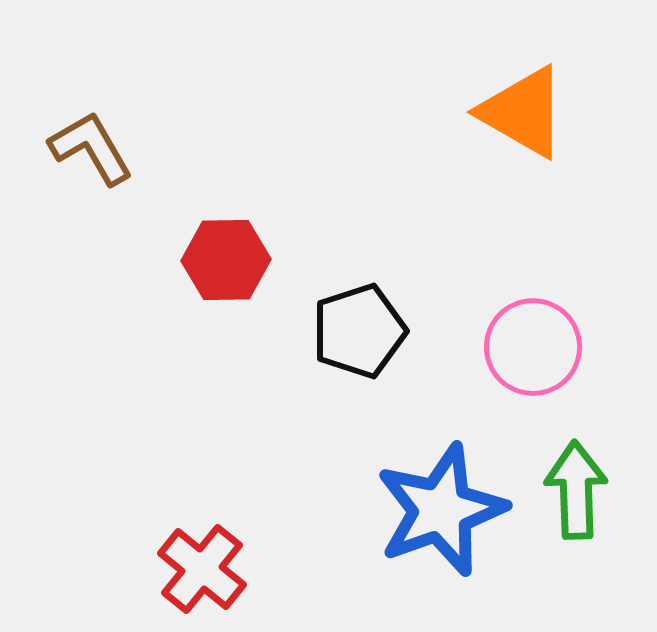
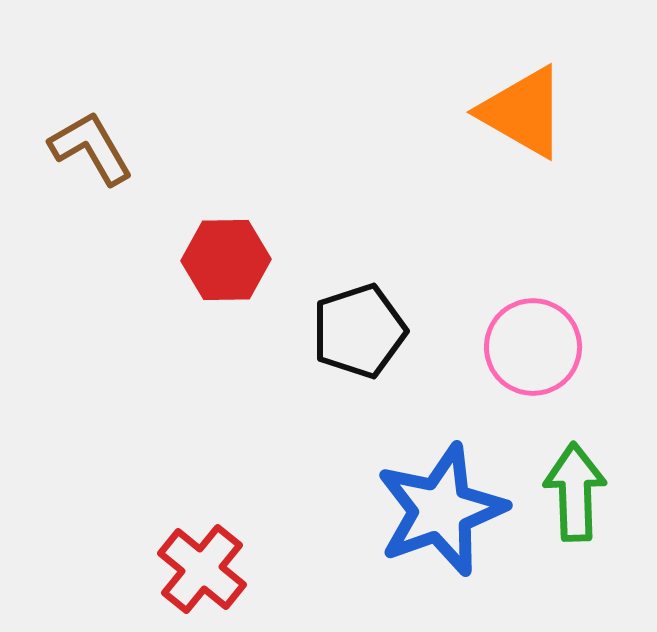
green arrow: moved 1 px left, 2 px down
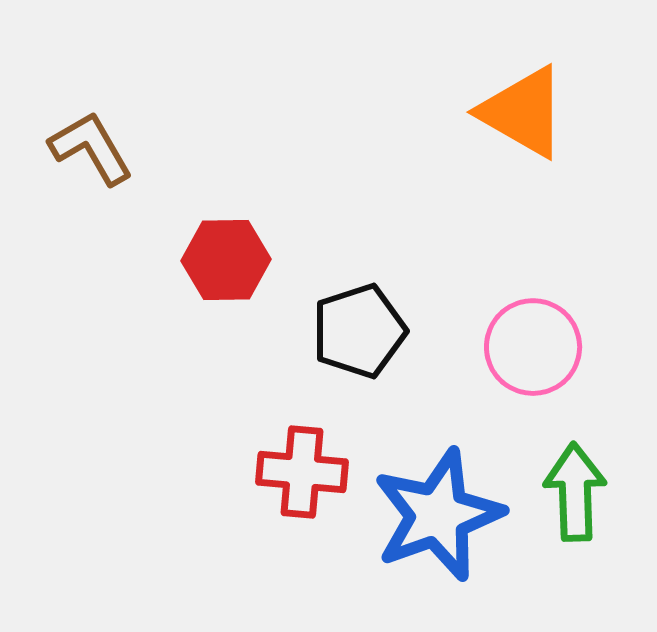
blue star: moved 3 px left, 5 px down
red cross: moved 100 px right, 97 px up; rotated 34 degrees counterclockwise
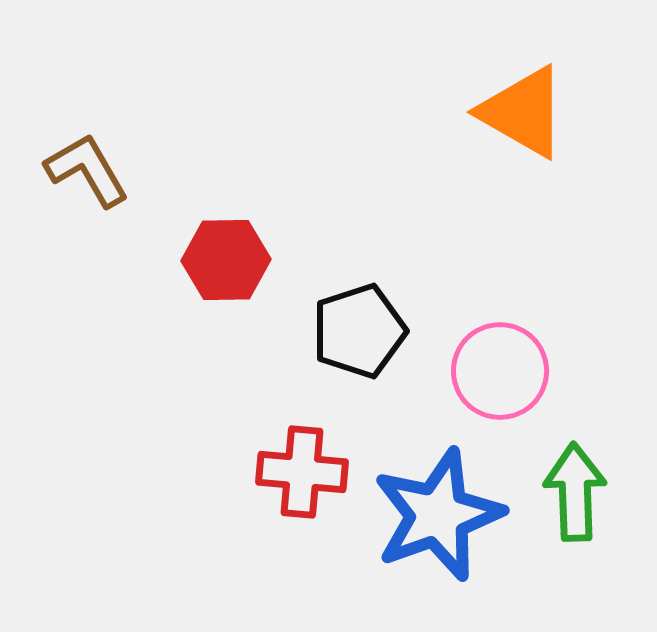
brown L-shape: moved 4 px left, 22 px down
pink circle: moved 33 px left, 24 px down
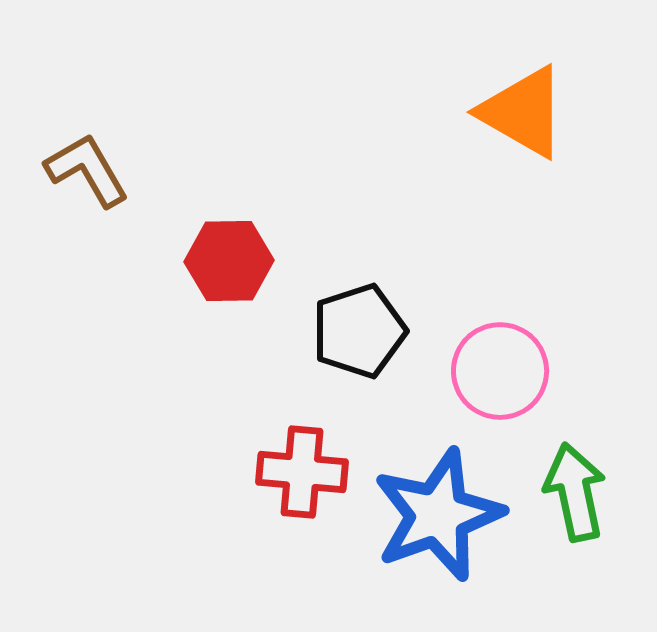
red hexagon: moved 3 px right, 1 px down
green arrow: rotated 10 degrees counterclockwise
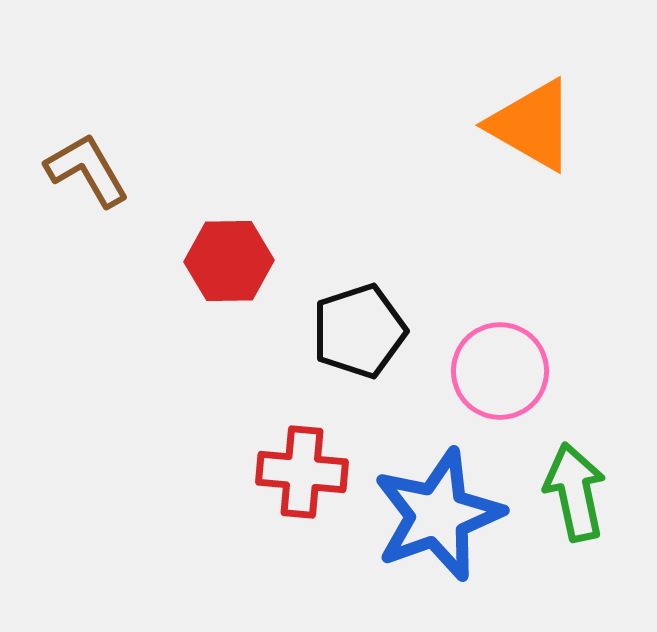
orange triangle: moved 9 px right, 13 px down
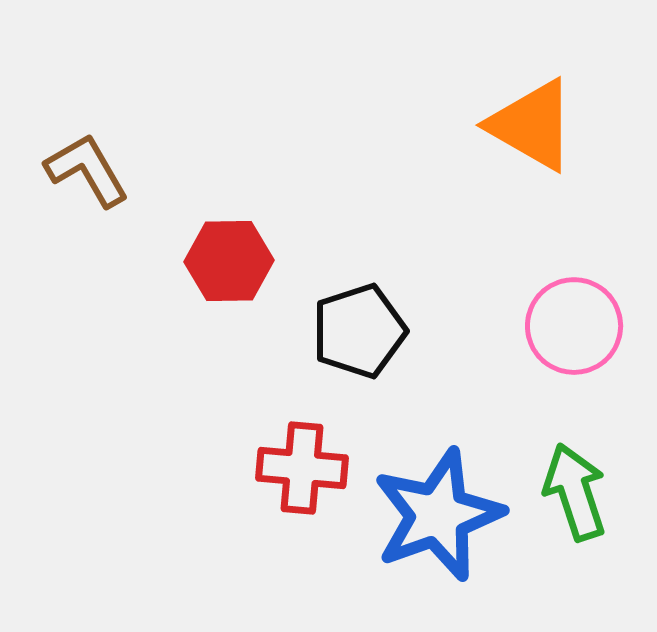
pink circle: moved 74 px right, 45 px up
red cross: moved 4 px up
green arrow: rotated 6 degrees counterclockwise
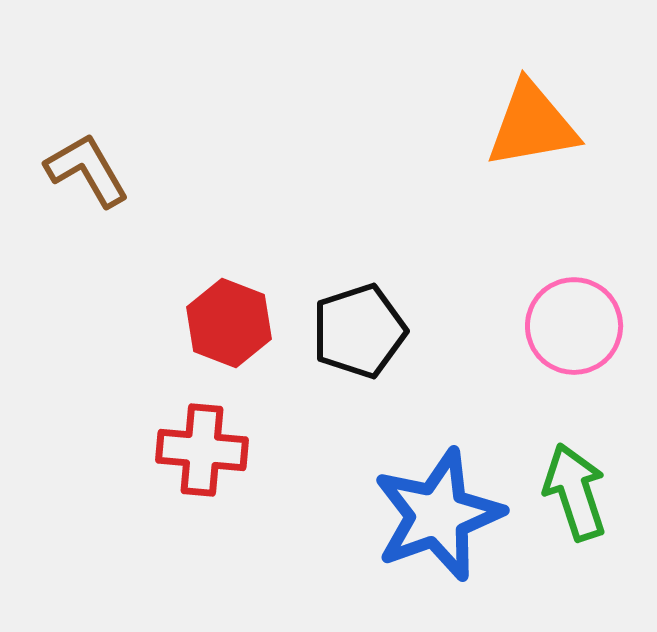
orange triangle: rotated 40 degrees counterclockwise
red hexagon: moved 62 px down; rotated 22 degrees clockwise
red cross: moved 100 px left, 18 px up
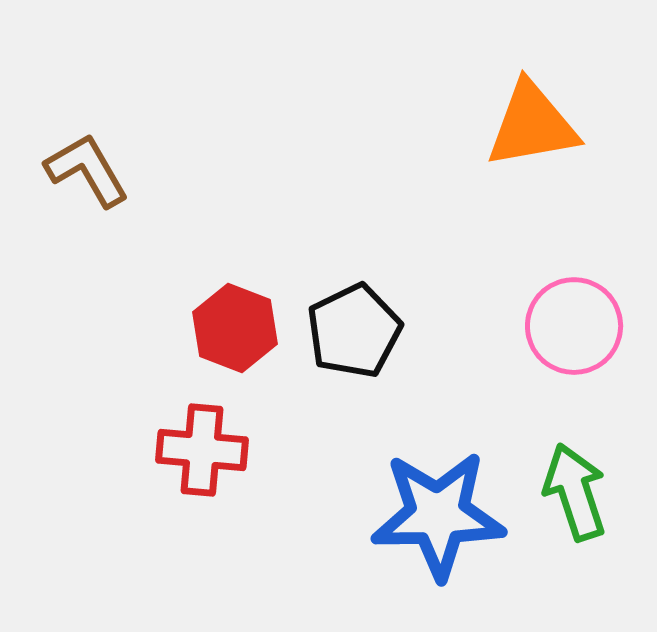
red hexagon: moved 6 px right, 5 px down
black pentagon: moved 5 px left; rotated 8 degrees counterclockwise
blue star: rotated 19 degrees clockwise
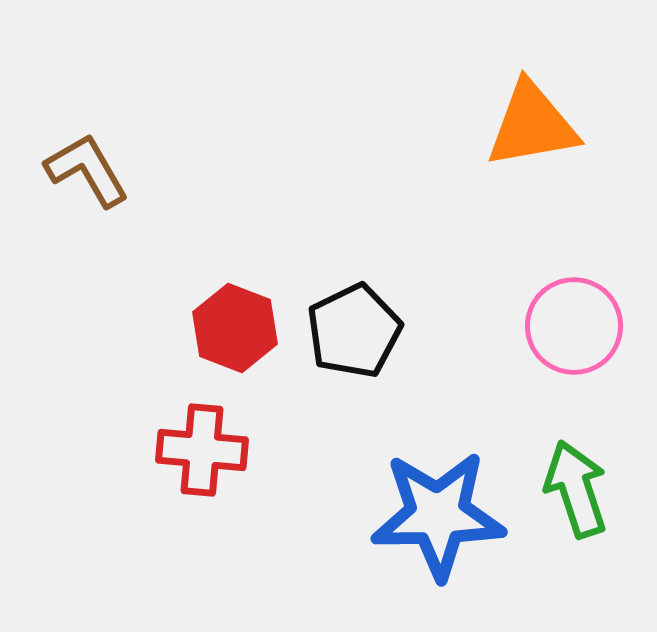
green arrow: moved 1 px right, 3 px up
